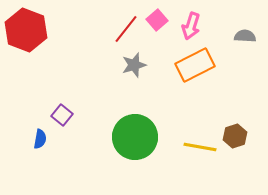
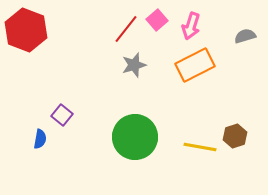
gray semicircle: rotated 20 degrees counterclockwise
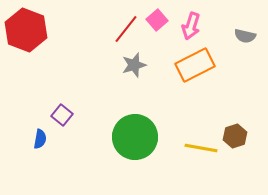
gray semicircle: rotated 150 degrees counterclockwise
yellow line: moved 1 px right, 1 px down
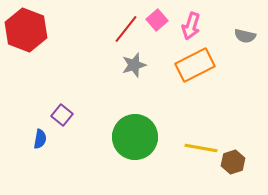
brown hexagon: moved 2 px left, 26 px down
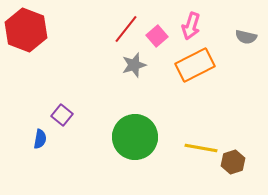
pink square: moved 16 px down
gray semicircle: moved 1 px right, 1 px down
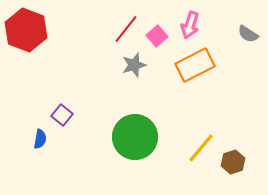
pink arrow: moved 1 px left, 1 px up
gray semicircle: moved 2 px right, 3 px up; rotated 20 degrees clockwise
yellow line: rotated 60 degrees counterclockwise
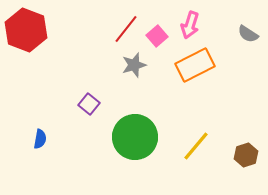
purple square: moved 27 px right, 11 px up
yellow line: moved 5 px left, 2 px up
brown hexagon: moved 13 px right, 7 px up
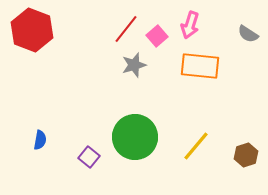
red hexagon: moved 6 px right
orange rectangle: moved 5 px right, 1 px down; rotated 33 degrees clockwise
purple square: moved 53 px down
blue semicircle: moved 1 px down
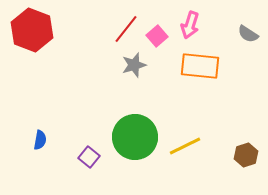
yellow line: moved 11 px left; rotated 24 degrees clockwise
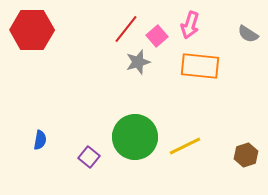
red hexagon: rotated 21 degrees counterclockwise
gray star: moved 4 px right, 3 px up
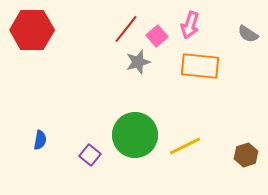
green circle: moved 2 px up
purple square: moved 1 px right, 2 px up
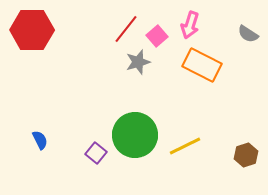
orange rectangle: moved 2 px right, 1 px up; rotated 21 degrees clockwise
blue semicircle: rotated 36 degrees counterclockwise
purple square: moved 6 px right, 2 px up
